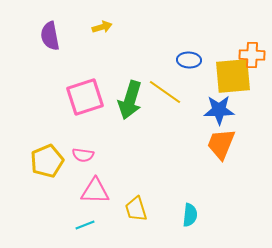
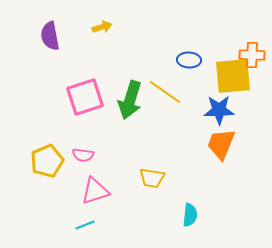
pink triangle: rotated 20 degrees counterclockwise
yellow trapezoid: moved 16 px right, 31 px up; rotated 64 degrees counterclockwise
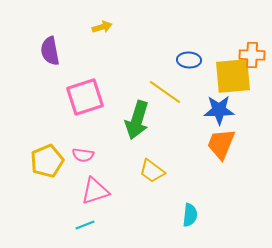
purple semicircle: moved 15 px down
green arrow: moved 7 px right, 20 px down
yellow trapezoid: moved 7 px up; rotated 28 degrees clockwise
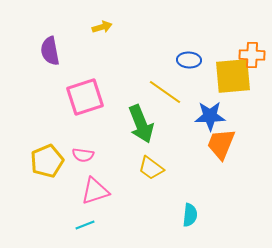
blue star: moved 9 px left, 6 px down
green arrow: moved 4 px right, 4 px down; rotated 39 degrees counterclockwise
yellow trapezoid: moved 1 px left, 3 px up
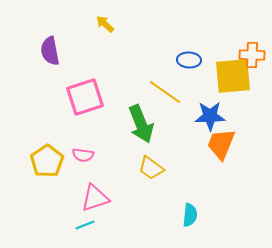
yellow arrow: moved 3 px right, 3 px up; rotated 120 degrees counterclockwise
yellow pentagon: rotated 12 degrees counterclockwise
pink triangle: moved 7 px down
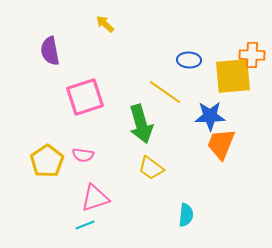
green arrow: rotated 6 degrees clockwise
cyan semicircle: moved 4 px left
